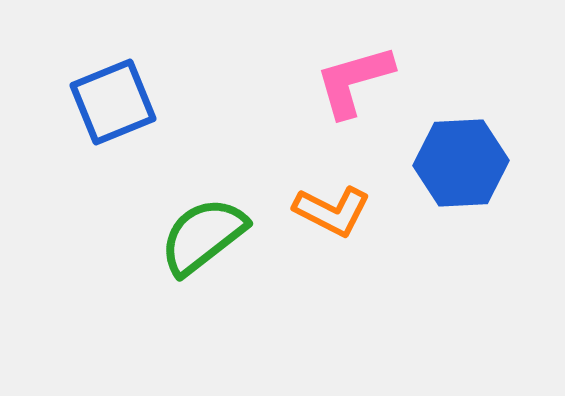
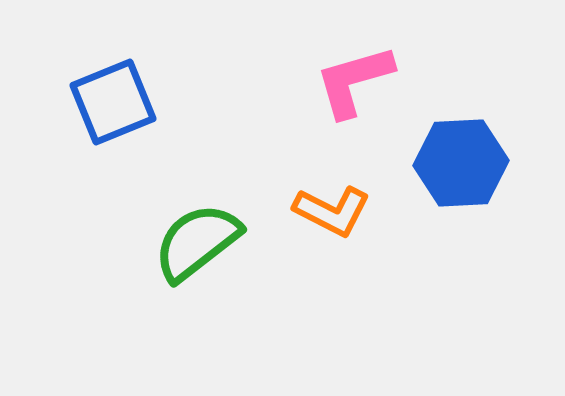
green semicircle: moved 6 px left, 6 px down
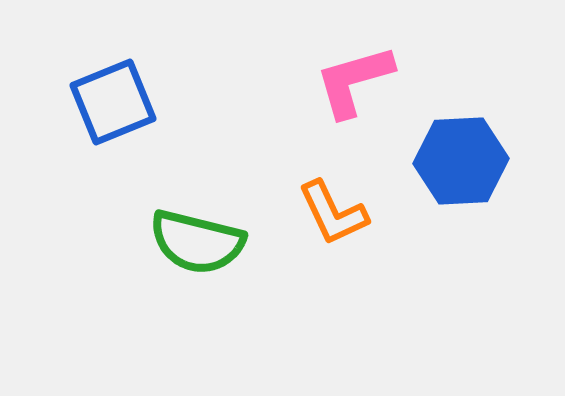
blue hexagon: moved 2 px up
orange L-shape: moved 1 px right, 2 px down; rotated 38 degrees clockwise
green semicircle: rotated 128 degrees counterclockwise
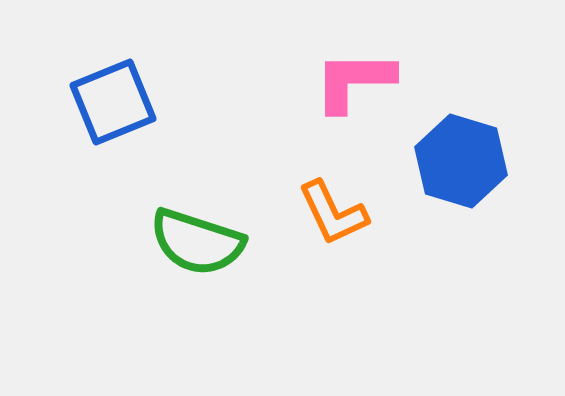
pink L-shape: rotated 16 degrees clockwise
blue hexagon: rotated 20 degrees clockwise
green semicircle: rotated 4 degrees clockwise
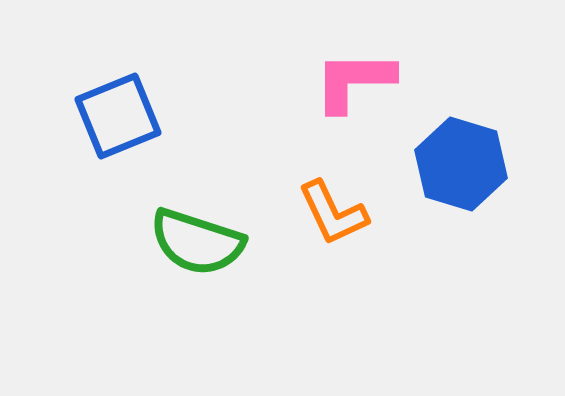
blue square: moved 5 px right, 14 px down
blue hexagon: moved 3 px down
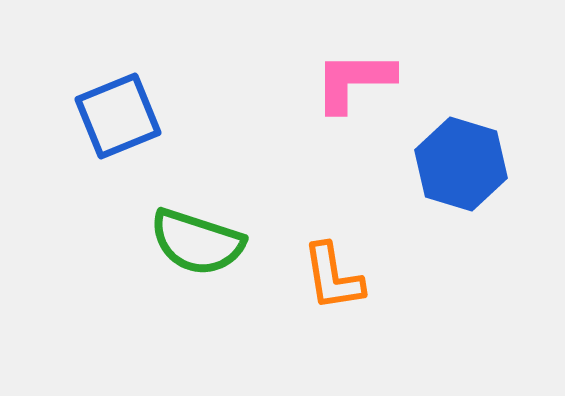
orange L-shape: moved 64 px down; rotated 16 degrees clockwise
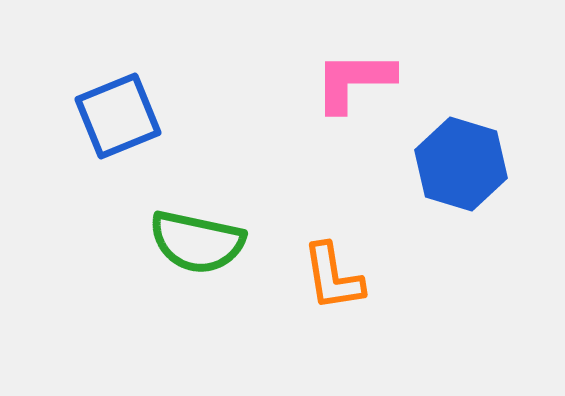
green semicircle: rotated 6 degrees counterclockwise
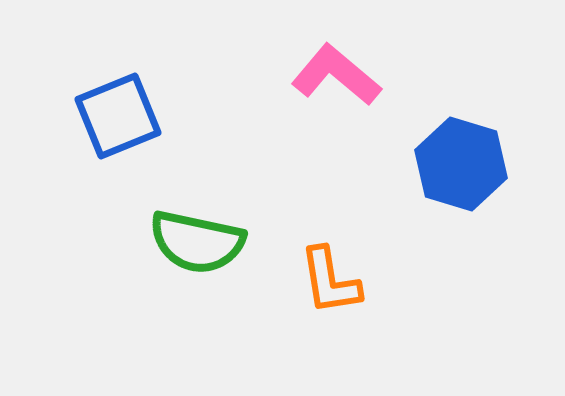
pink L-shape: moved 18 px left, 6 px up; rotated 40 degrees clockwise
orange L-shape: moved 3 px left, 4 px down
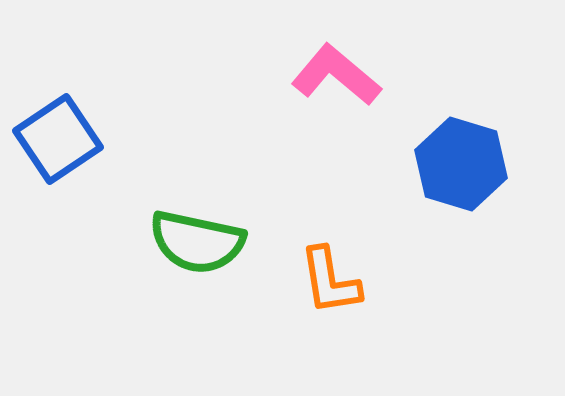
blue square: moved 60 px left, 23 px down; rotated 12 degrees counterclockwise
